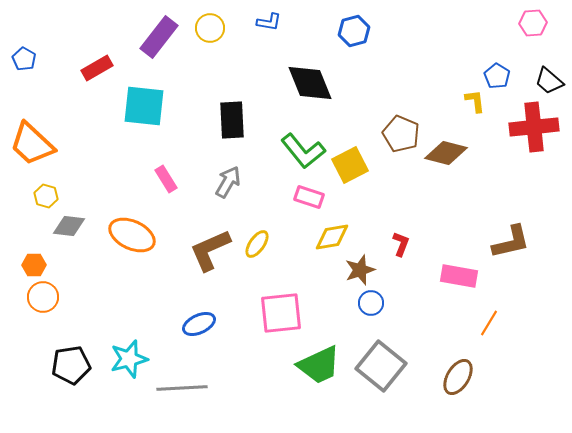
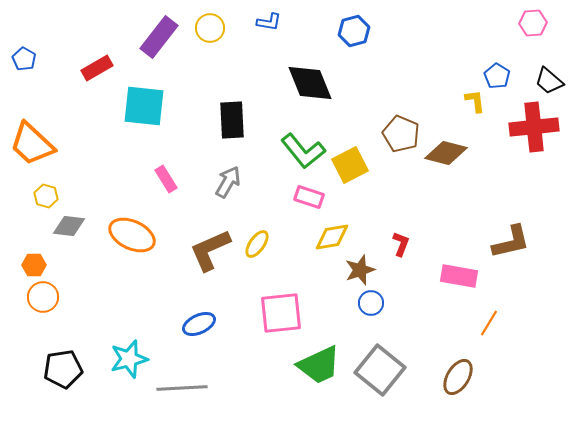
black pentagon at (71, 365): moved 8 px left, 4 px down
gray square at (381, 366): moved 1 px left, 4 px down
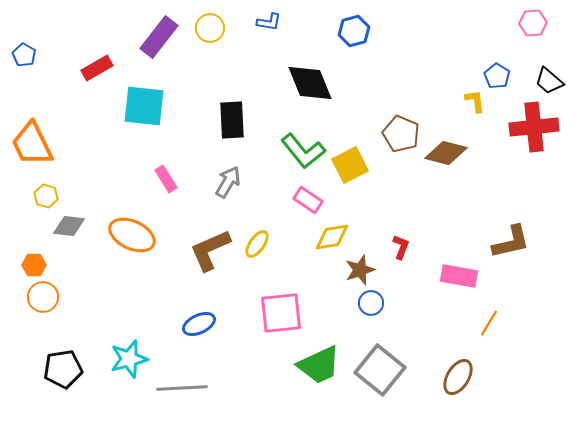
blue pentagon at (24, 59): moved 4 px up
orange trapezoid at (32, 144): rotated 21 degrees clockwise
pink rectangle at (309, 197): moved 1 px left, 3 px down; rotated 16 degrees clockwise
red L-shape at (401, 244): moved 3 px down
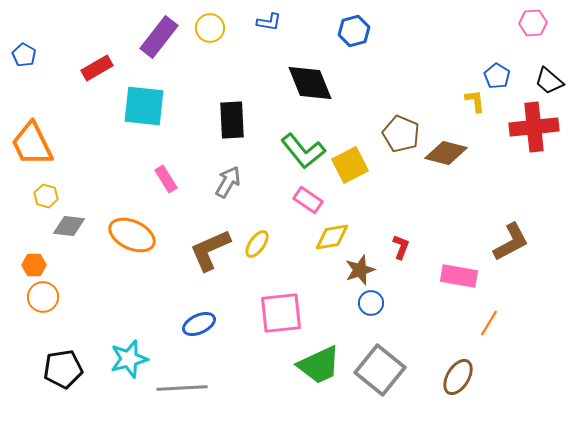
brown L-shape at (511, 242): rotated 15 degrees counterclockwise
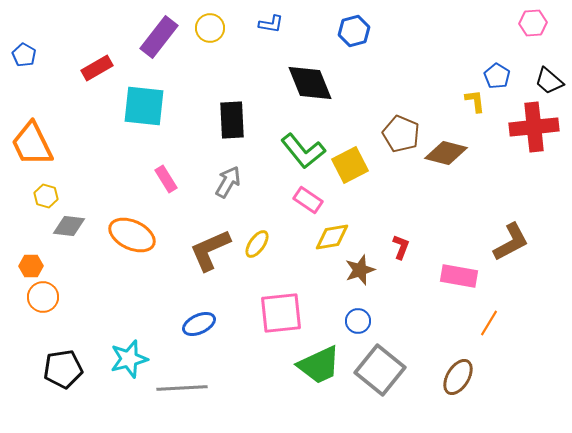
blue L-shape at (269, 22): moved 2 px right, 2 px down
orange hexagon at (34, 265): moved 3 px left, 1 px down
blue circle at (371, 303): moved 13 px left, 18 px down
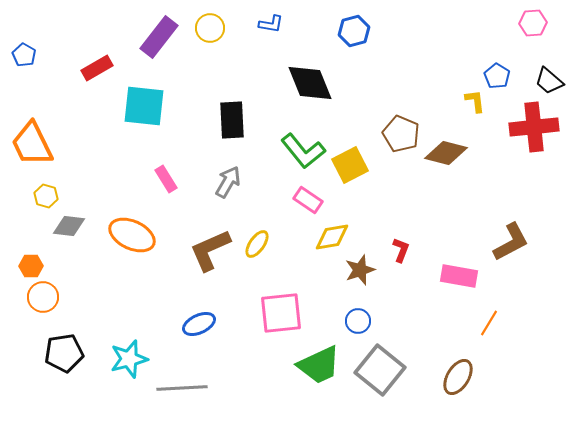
red L-shape at (401, 247): moved 3 px down
black pentagon at (63, 369): moved 1 px right, 16 px up
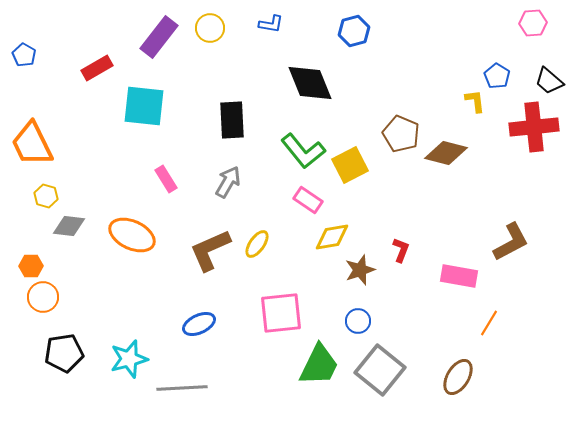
green trapezoid at (319, 365): rotated 39 degrees counterclockwise
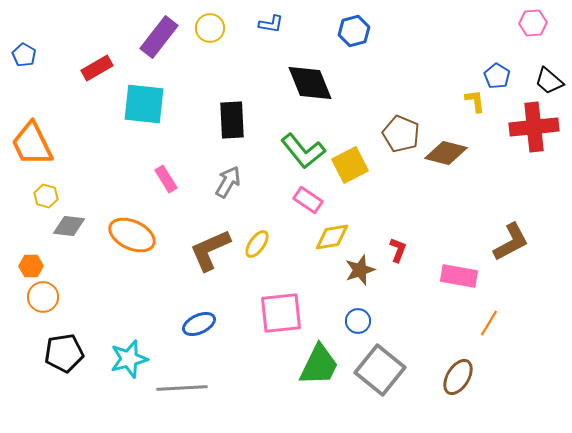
cyan square at (144, 106): moved 2 px up
red L-shape at (401, 250): moved 3 px left
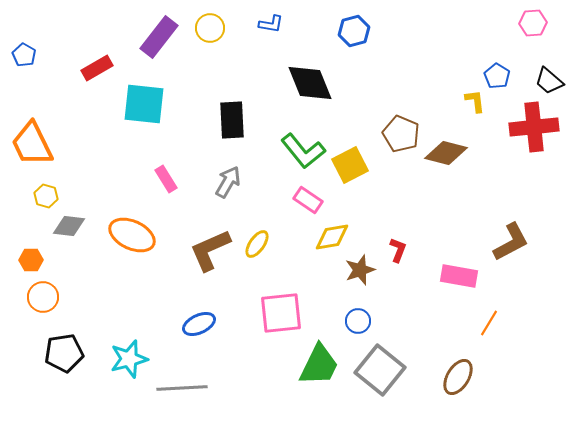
orange hexagon at (31, 266): moved 6 px up
